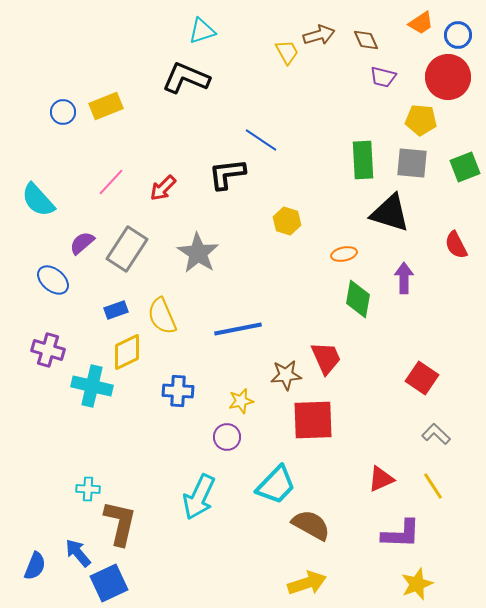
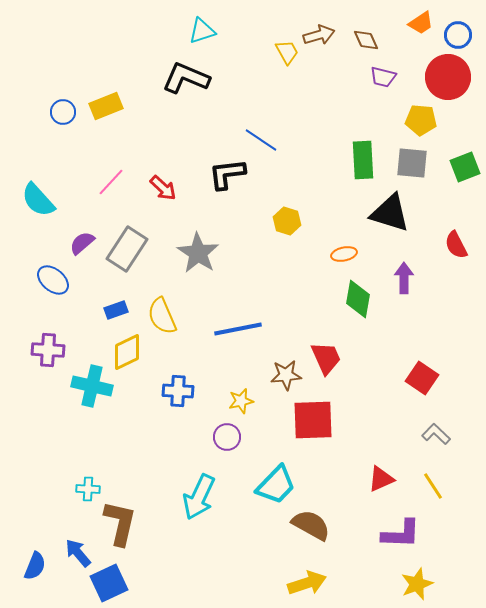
red arrow at (163, 188): rotated 92 degrees counterclockwise
purple cross at (48, 350): rotated 12 degrees counterclockwise
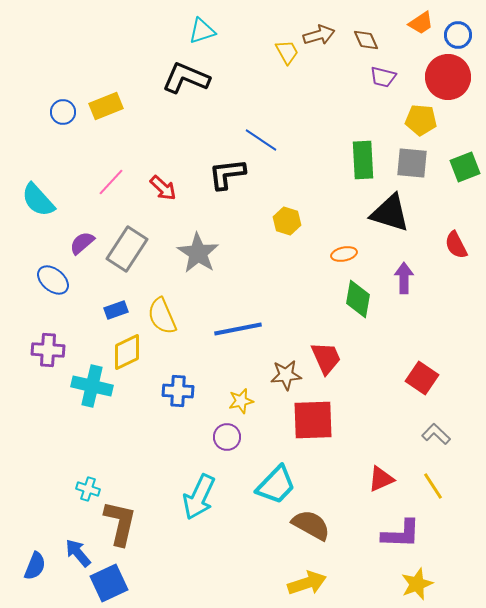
cyan cross at (88, 489): rotated 15 degrees clockwise
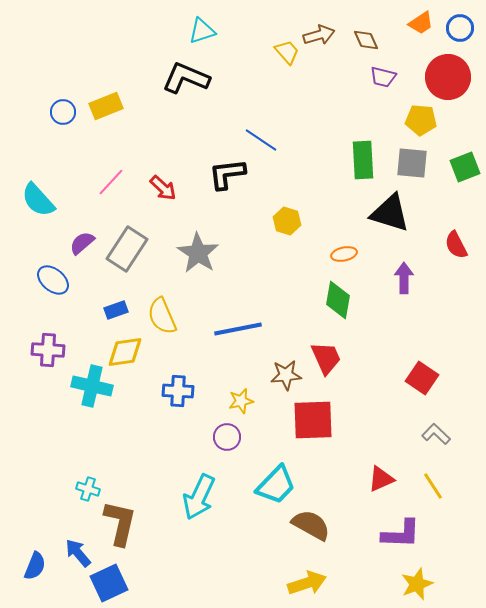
blue circle at (458, 35): moved 2 px right, 7 px up
yellow trapezoid at (287, 52): rotated 12 degrees counterclockwise
green diamond at (358, 299): moved 20 px left, 1 px down
yellow diamond at (127, 352): moved 2 px left; rotated 18 degrees clockwise
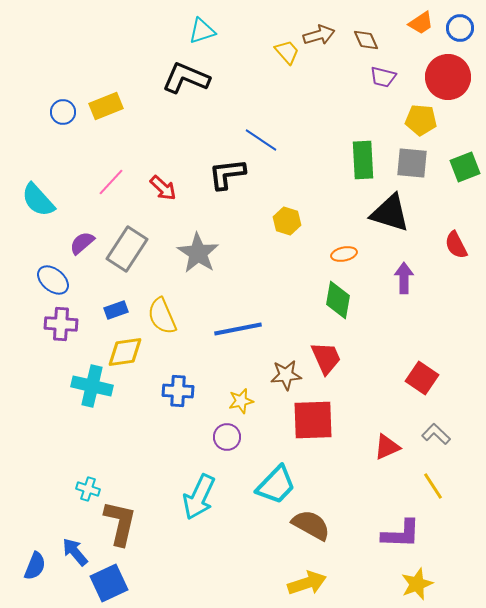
purple cross at (48, 350): moved 13 px right, 26 px up
red triangle at (381, 479): moved 6 px right, 32 px up
blue arrow at (78, 553): moved 3 px left, 1 px up
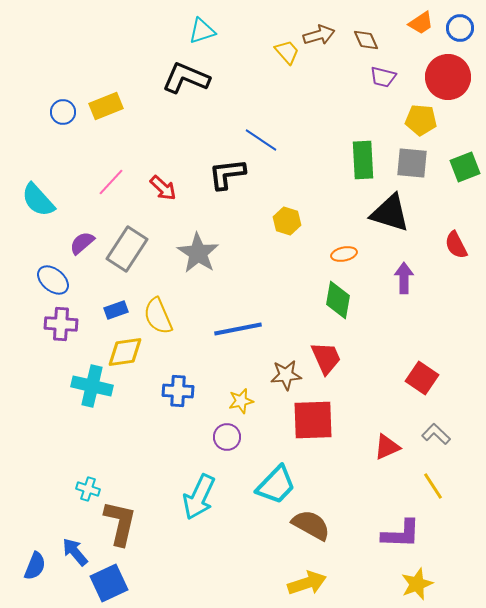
yellow semicircle at (162, 316): moved 4 px left
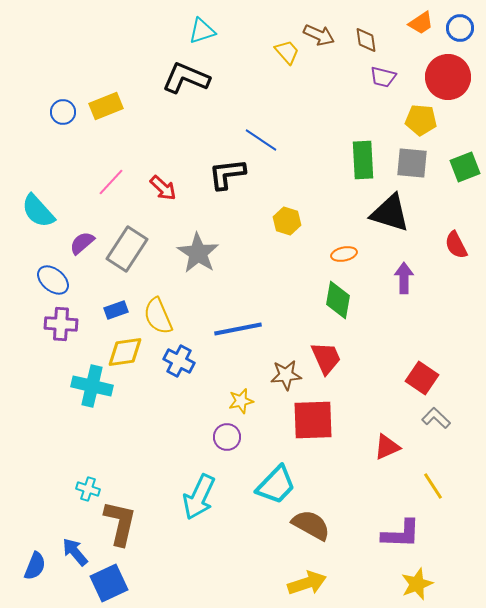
brown arrow at (319, 35): rotated 40 degrees clockwise
brown diamond at (366, 40): rotated 16 degrees clockwise
cyan semicircle at (38, 200): moved 11 px down
blue cross at (178, 391): moved 1 px right, 30 px up; rotated 24 degrees clockwise
gray L-shape at (436, 434): moved 16 px up
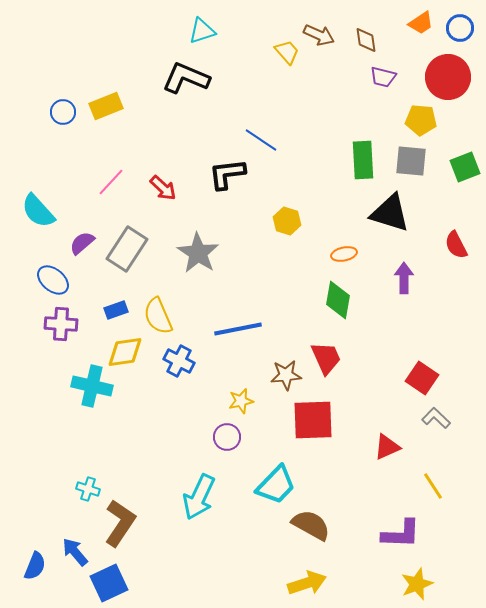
gray square at (412, 163): moved 1 px left, 2 px up
brown L-shape at (120, 523): rotated 21 degrees clockwise
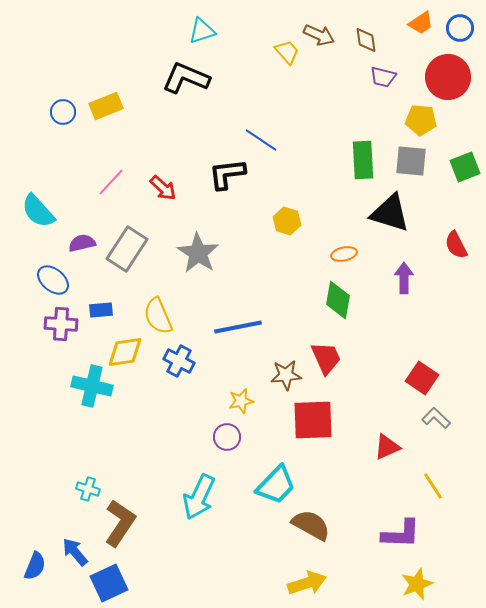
purple semicircle at (82, 243): rotated 28 degrees clockwise
blue rectangle at (116, 310): moved 15 px left; rotated 15 degrees clockwise
blue line at (238, 329): moved 2 px up
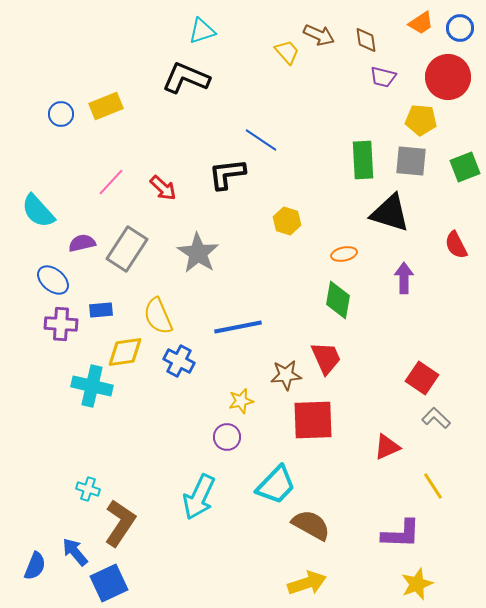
blue circle at (63, 112): moved 2 px left, 2 px down
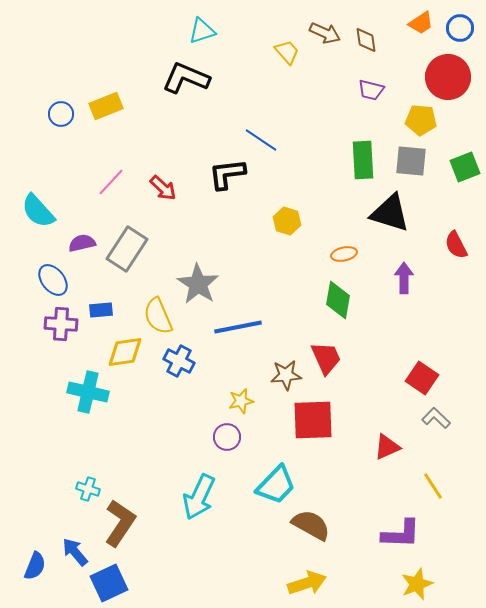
brown arrow at (319, 35): moved 6 px right, 2 px up
purple trapezoid at (383, 77): moved 12 px left, 13 px down
gray star at (198, 253): moved 31 px down
blue ellipse at (53, 280): rotated 12 degrees clockwise
cyan cross at (92, 386): moved 4 px left, 6 px down
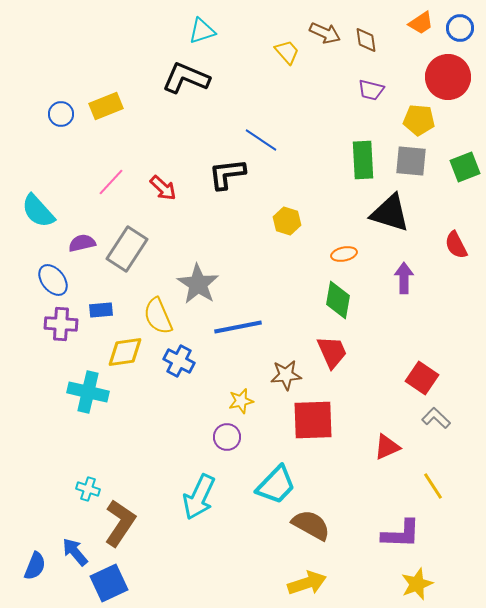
yellow pentagon at (421, 120): moved 2 px left
red trapezoid at (326, 358): moved 6 px right, 6 px up
